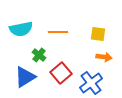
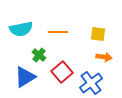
red square: moved 1 px right, 1 px up
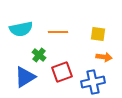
red square: rotated 20 degrees clockwise
blue cross: moved 2 px right, 1 px up; rotated 25 degrees clockwise
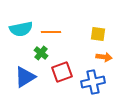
orange line: moved 7 px left
green cross: moved 2 px right, 2 px up
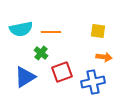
yellow square: moved 3 px up
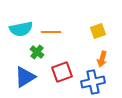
yellow square: rotated 28 degrees counterclockwise
green cross: moved 4 px left, 1 px up
orange arrow: moved 2 px left, 2 px down; rotated 98 degrees clockwise
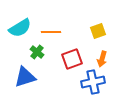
cyan semicircle: moved 1 px left, 1 px up; rotated 20 degrees counterclockwise
red square: moved 10 px right, 13 px up
blue triangle: rotated 15 degrees clockwise
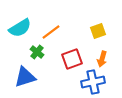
orange line: rotated 36 degrees counterclockwise
